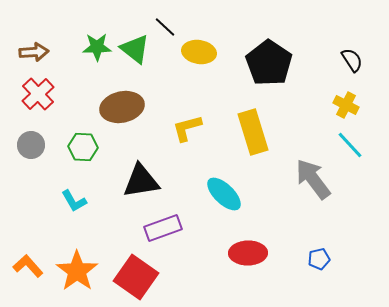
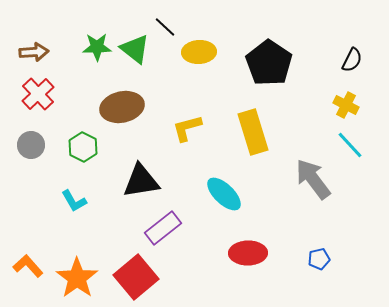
yellow ellipse: rotated 12 degrees counterclockwise
black semicircle: rotated 60 degrees clockwise
green hexagon: rotated 24 degrees clockwise
purple rectangle: rotated 18 degrees counterclockwise
orange star: moved 7 px down
red square: rotated 15 degrees clockwise
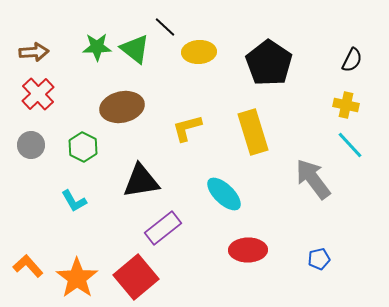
yellow cross: rotated 15 degrees counterclockwise
red ellipse: moved 3 px up
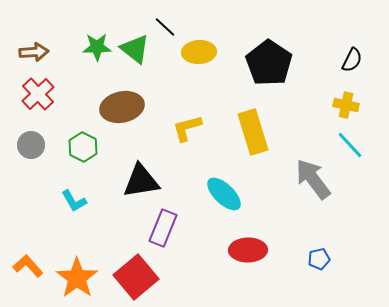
purple rectangle: rotated 30 degrees counterclockwise
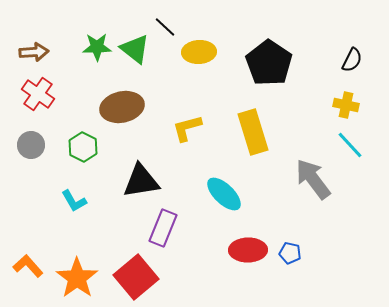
red cross: rotated 12 degrees counterclockwise
blue pentagon: moved 29 px left, 6 px up; rotated 25 degrees clockwise
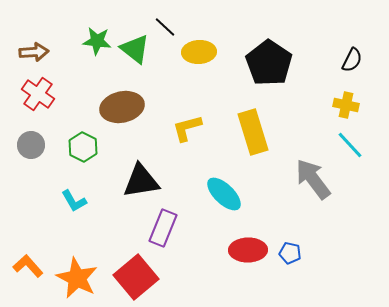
green star: moved 6 px up; rotated 8 degrees clockwise
orange star: rotated 9 degrees counterclockwise
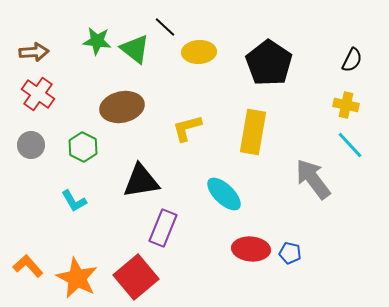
yellow rectangle: rotated 27 degrees clockwise
red ellipse: moved 3 px right, 1 px up; rotated 6 degrees clockwise
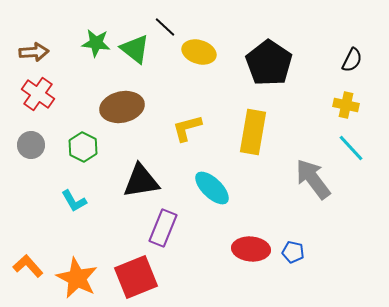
green star: moved 1 px left, 2 px down
yellow ellipse: rotated 20 degrees clockwise
cyan line: moved 1 px right, 3 px down
cyan ellipse: moved 12 px left, 6 px up
blue pentagon: moved 3 px right, 1 px up
red square: rotated 18 degrees clockwise
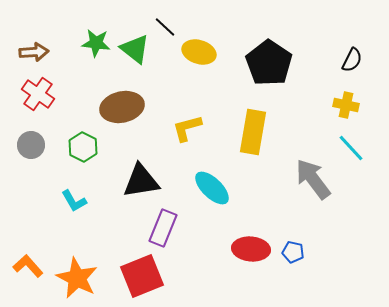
red square: moved 6 px right, 1 px up
